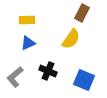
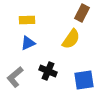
blue square: rotated 30 degrees counterclockwise
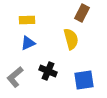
yellow semicircle: rotated 50 degrees counterclockwise
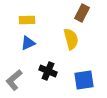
gray L-shape: moved 1 px left, 3 px down
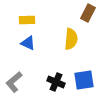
brown rectangle: moved 6 px right
yellow semicircle: rotated 20 degrees clockwise
blue triangle: rotated 49 degrees clockwise
black cross: moved 8 px right, 11 px down
gray L-shape: moved 2 px down
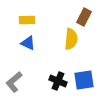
brown rectangle: moved 4 px left, 4 px down
black cross: moved 2 px right, 1 px up
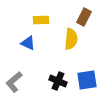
yellow rectangle: moved 14 px right
blue square: moved 3 px right
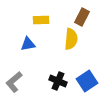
brown rectangle: moved 2 px left
blue triangle: moved 1 px down; rotated 35 degrees counterclockwise
blue square: moved 1 px down; rotated 25 degrees counterclockwise
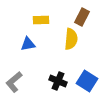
blue square: rotated 25 degrees counterclockwise
